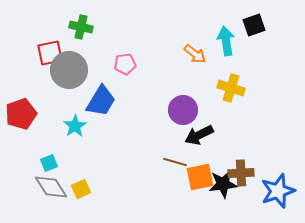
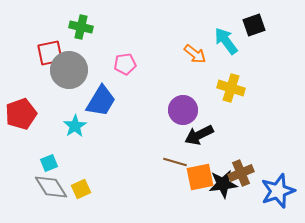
cyan arrow: rotated 28 degrees counterclockwise
brown cross: rotated 20 degrees counterclockwise
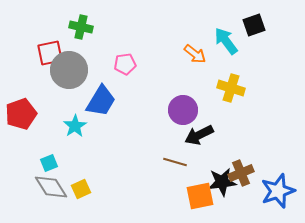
orange square: moved 19 px down
black star: moved 1 px left, 2 px up
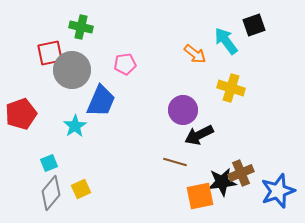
gray circle: moved 3 px right
blue trapezoid: rotated 8 degrees counterclockwise
gray diamond: moved 6 px down; rotated 72 degrees clockwise
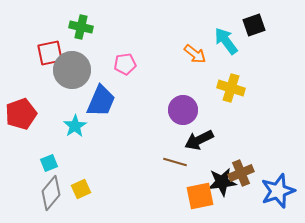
black arrow: moved 5 px down
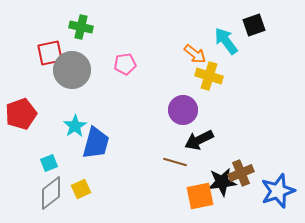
yellow cross: moved 22 px left, 12 px up
blue trapezoid: moved 5 px left, 42 px down; rotated 8 degrees counterclockwise
gray diamond: rotated 12 degrees clockwise
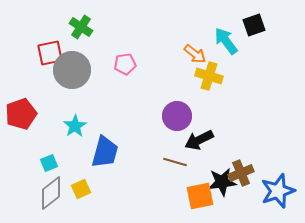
green cross: rotated 20 degrees clockwise
purple circle: moved 6 px left, 6 px down
blue trapezoid: moved 9 px right, 9 px down
